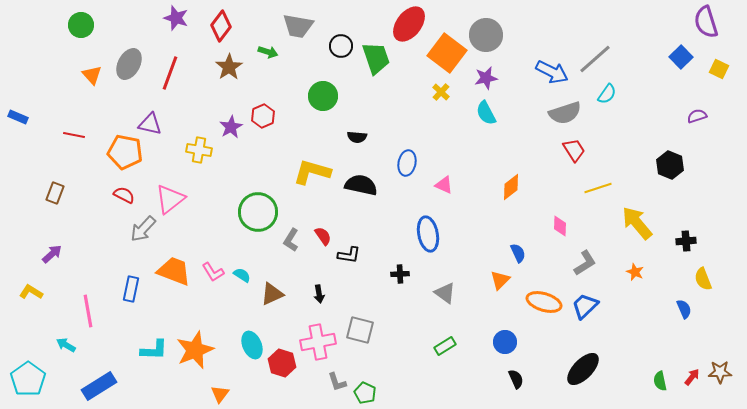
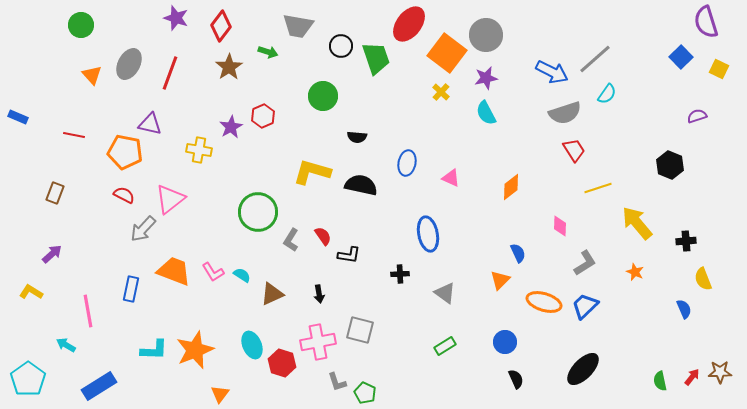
pink triangle at (444, 185): moved 7 px right, 7 px up
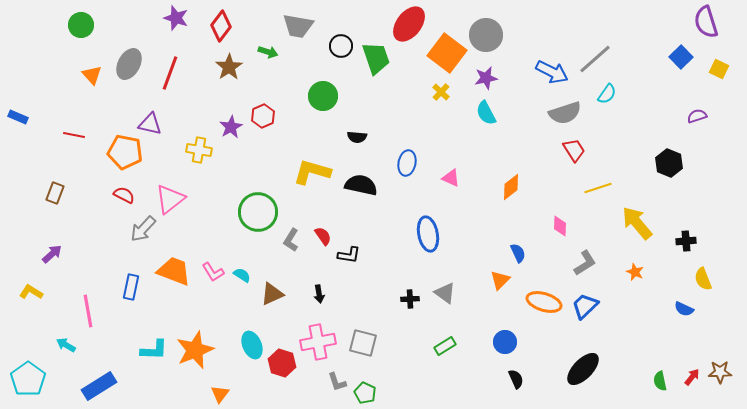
black hexagon at (670, 165): moved 1 px left, 2 px up
black cross at (400, 274): moved 10 px right, 25 px down
blue rectangle at (131, 289): moved 2 px up
blue semicircle at (684, 309): rotated 138 degrees clockwise
gray square at (360, 330): moved 3 px right, 13 px down
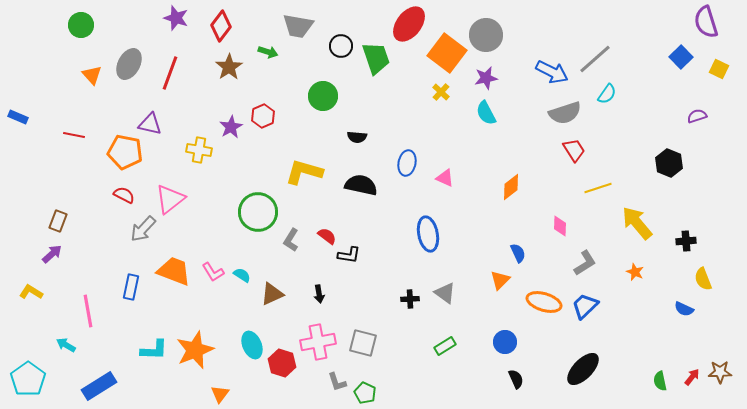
yellow L-shape at (312, 172): moved 8 px left
pink triangle at (451, 178): moved 6 px left
brown rectangle at (55, 193): moved 3 px right, 28 px down
red semicircle at (323, 236): moved 4 px right; rotated 18 degrees counterclockwise
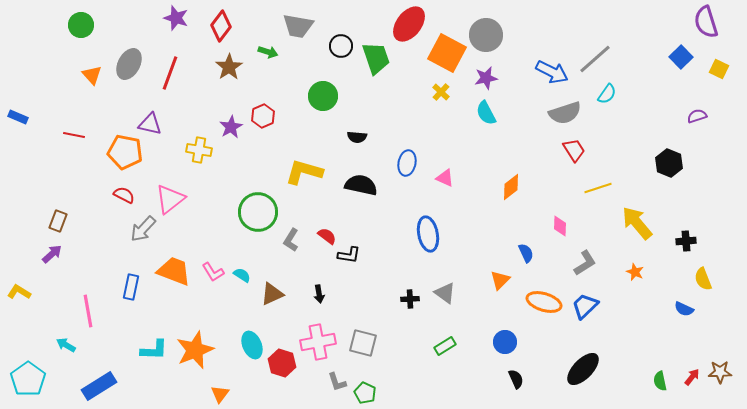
orange square at (447, 53): rotated 9 degrees counterclockwise
blue semicircle at (518, 253): moved 8 px right
yellow L-shape at (31, 292): moved 12 px left
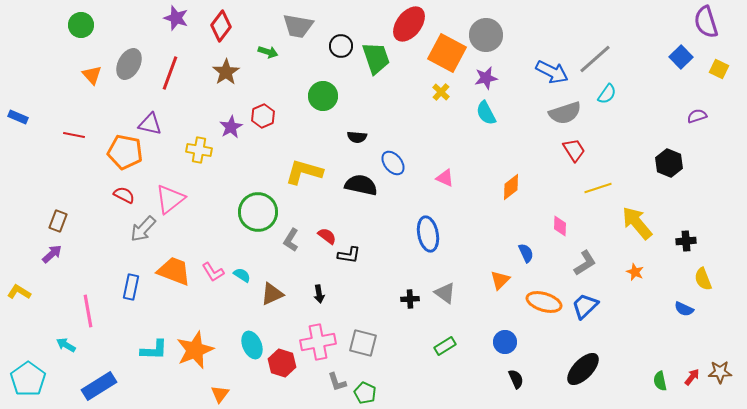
brown star at (229, 67): moved 3 px left, 5 px down
blue ellipse at (407, 163): moved 14 px left; rotated 50 degrees counterclockwise
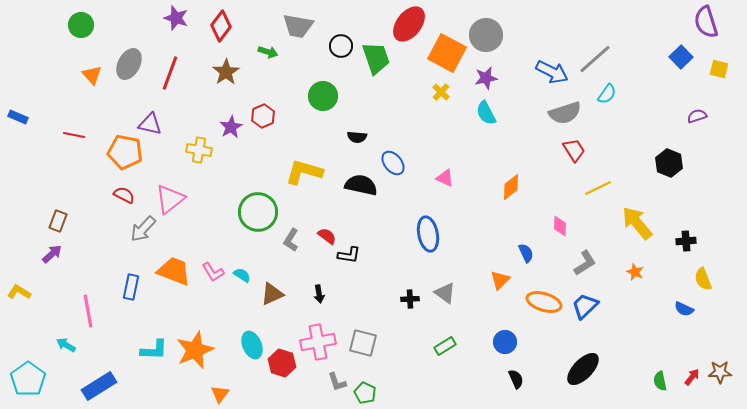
yellow square at (719, 69): rotated 12 degrees counterclockwise
yellow line at (598, 188): rotated 8 degrees counterclockwise
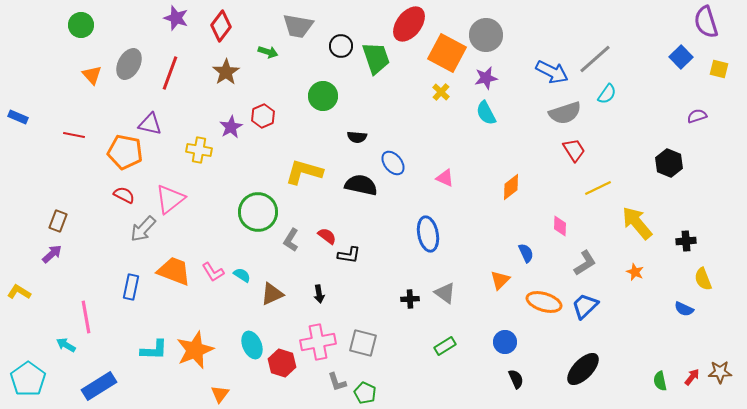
pink line at (88, 311): moved 2 px left, 6 px down
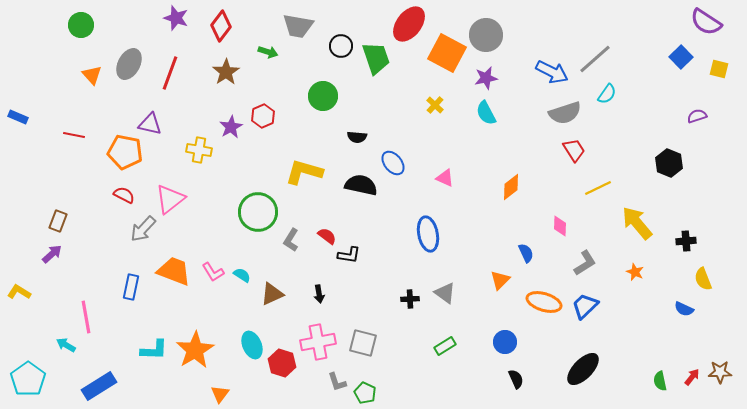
purple semicircle at (706, 22): rotated 40 degrees counterclockwise
yellow cross at (441, 92): moved 6 px left, 13 px down
orange star at (195, 350): rotated 9 degrees counterclockwise
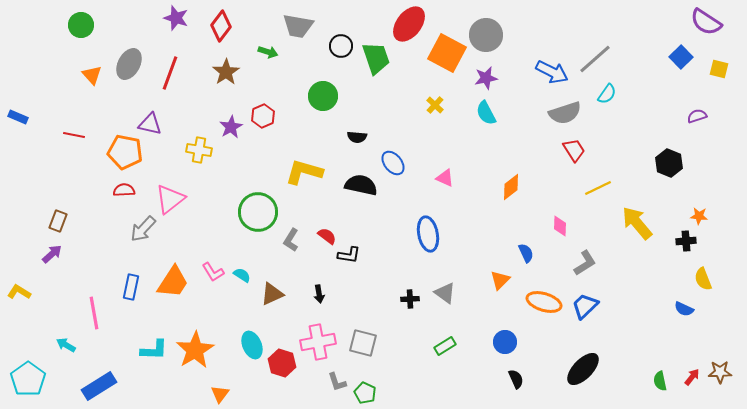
red semicircle at (124, 195): moved 5 px up; rotated 30 degrees counterclockwise
orange trapezoid at (174, 271): moved 1 px left, 11 px down; rotated 102 degrees clockwise
orange star at (635, 272): moved 64 px right, 56 px up; rotated 18 degrees counterclockwise
pink line at (86, 317): moved 8 px right, 4 px up
